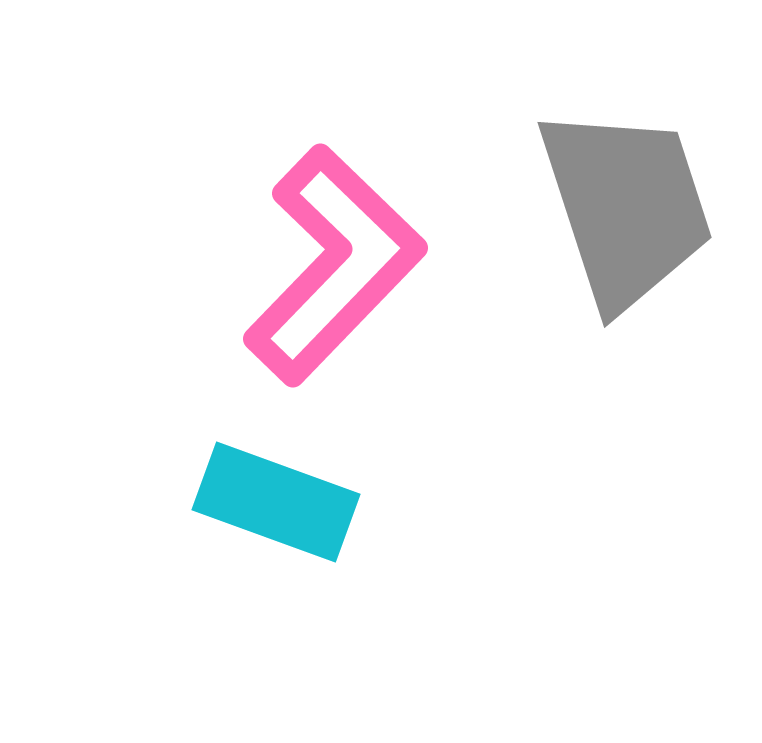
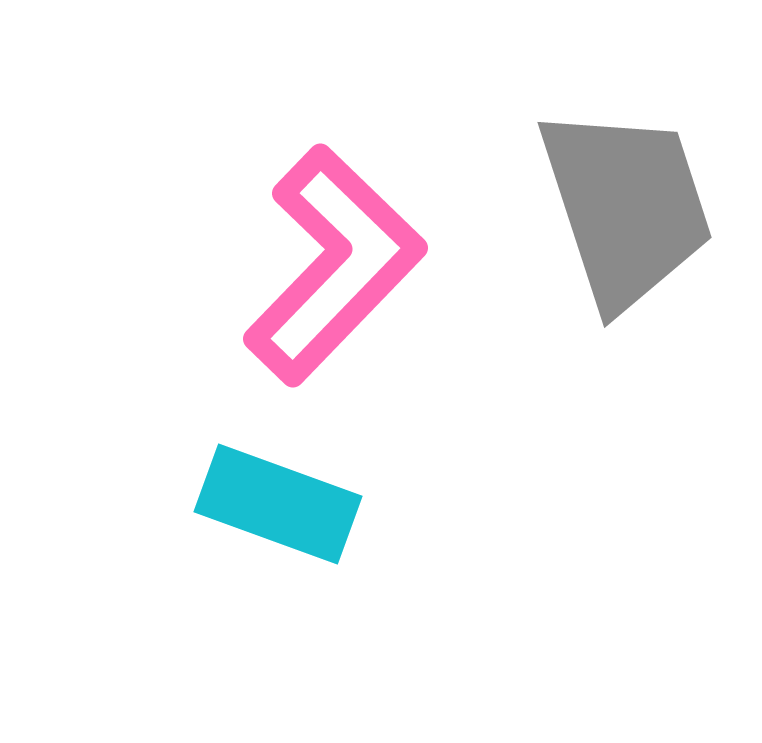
cyan rectangle: moved 2 px right, 2 px down
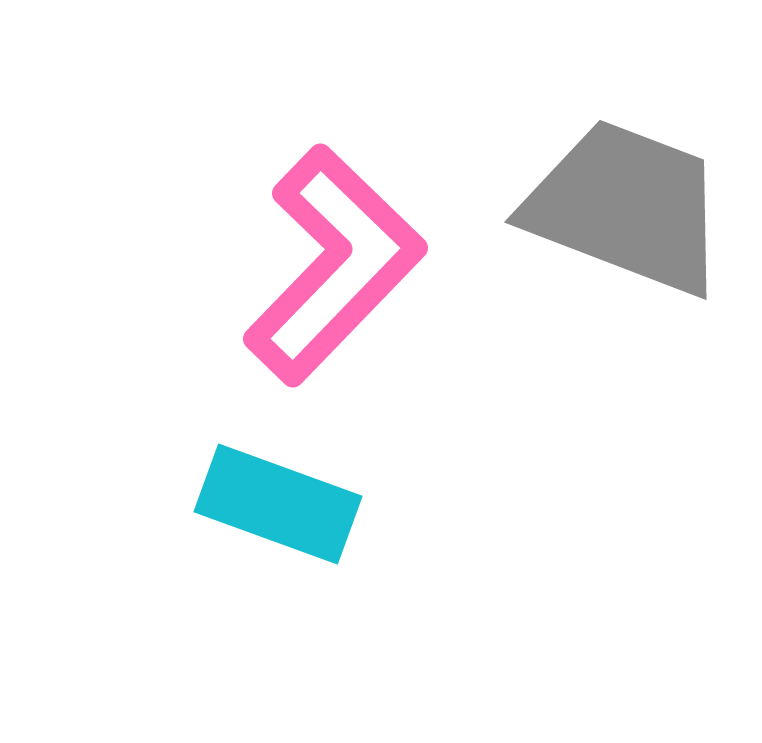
gray trapezoid: rotated 51 degrees counterclockwise
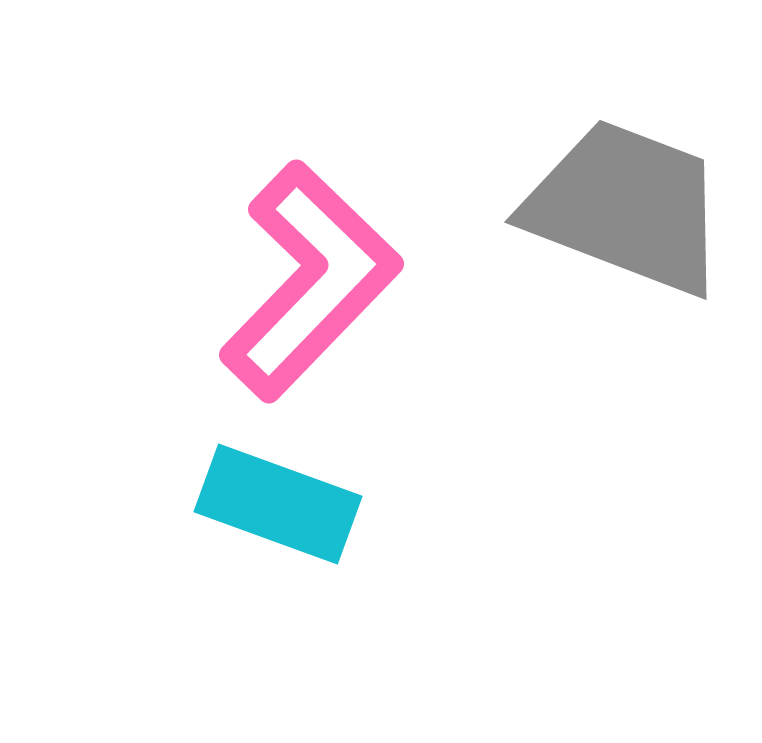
pink L-shape: moved 24 px left, 16 px down
